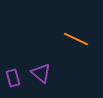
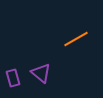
orange line: rotated 55 degrees counterclockwise
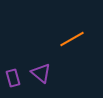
orange line: moved 4 px left
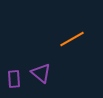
purple rectangle: moved 1 px right, 1 px down; rotated 12 degrees clockwise
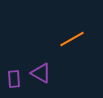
purple triangle: rotated 10 degrees counterclockwise
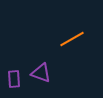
purple triangle: rotated 10 degrees counterclockwise
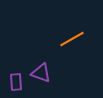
purple rectangle: moved 2 px right, 3 px down
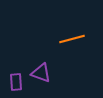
orange line: rotated 15 degrees clockwise
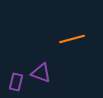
purple rectangle: rotated 18 degrees clockwise
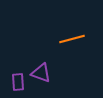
purple rectangle: moved 2 px right; rotated 18 degrees counterclockwise
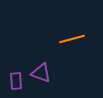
purple rectangle: moved 2 px left, 1 px up
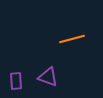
purple triangle: moved 7 px right, 4 px down
